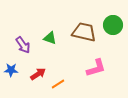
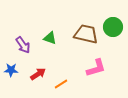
green circle: moved 2 px down
brown trapezoid: moved 2 px right, 2 px down
orange line: moved 3 px right
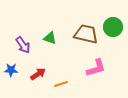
orange line: rotated 16 degrees clockwise
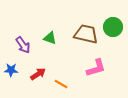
orange line: rotated 48 degrees clockwise
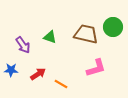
green triangle: moved 1 px up
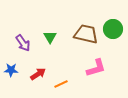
green circle: moved 2 px down
green triangle: rotated 40 degrees clockwise
purple arrow: moved 2 px up
orange line: rotated 56 degrees counterclockwise
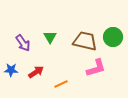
green circle: moved 8 px down
brown trapezoid: moved 1 px left, 7 px down
red arrow: moved 2 px left, 2 px up
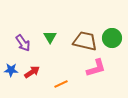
green circle: moved 1 px left, 1 px down
red arrow: moved 4 px left
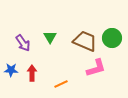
brown trapezoid: rotated 10 degrees clockwise
red arrow: moved 1 px down; rotated 56 degrees counterclockwise
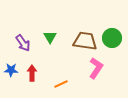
brown trapezoid: rotated 15 degrees counterclockwise
pink L-shape: rotated 40 degrees counterclockwise
